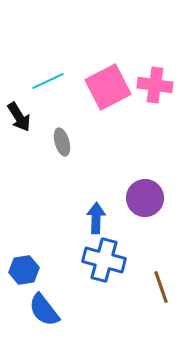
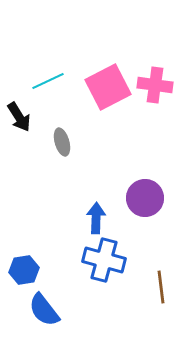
brown line: rotated 12 degrees clockwise
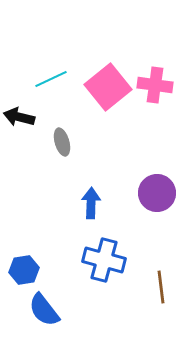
cyan line: moved 3 px right, 2 px up
pink square: rotated 12 degrees counterclockwise
black arrow: rotated 136 degrees clockwise
purple circle: moved 12 px right, 5 px up
blue arrow: moved 5 px left, 15 px up
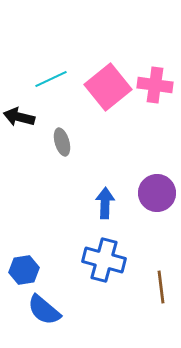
blue arrow: moved 14 px right
blue semicircle: rotated 12 degrees counterclockwise
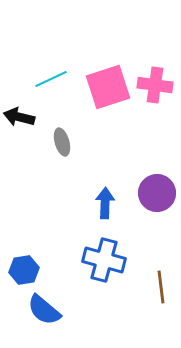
pink square: rotated 21 degrees clockwise
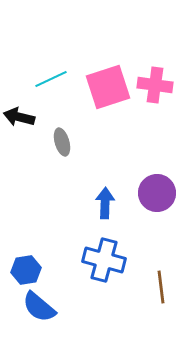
blue hexagon: moved 2 px right
blue semicircle: moved 5 px left, 3 px up
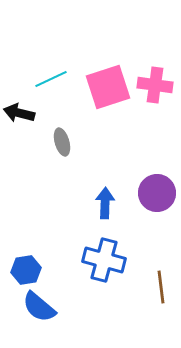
black arrow: moved 4 px up
